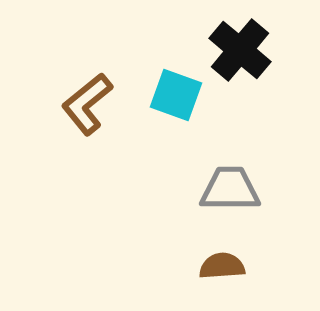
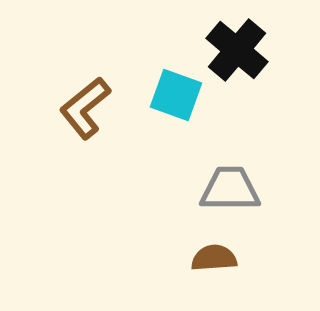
black cross: moved 3 px left
brown L-shape: moved 2 px left, 4 px down
brown semicircle: moved 8 px left, 8 px up
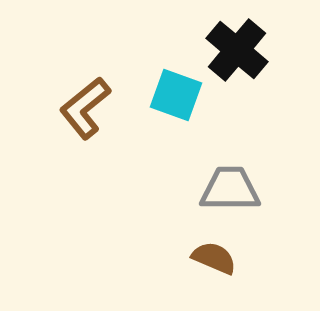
brown semicircle: rotated 27 degrees clockwise
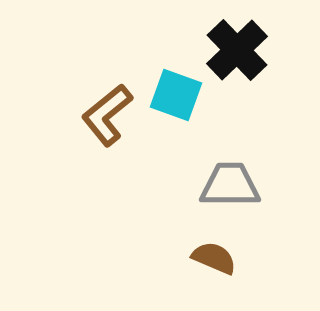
black cross: rotated 6 degrees clockwise
brown L-shape: moved 22 px right, 7 px down
gray trapezoid: moved 4 px up
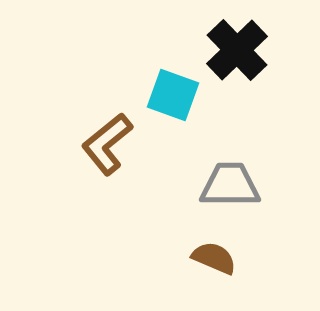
cyan square: moved 3 px left
brown L-shape: moved 29 px down
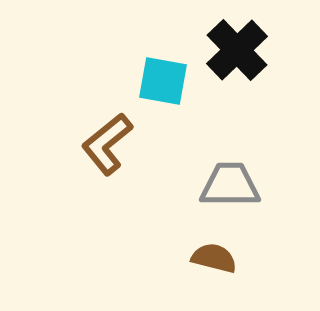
cyan square: moved 10 px left, 14 px up; rotated 10 degrees counterclockwise
brown semicircle: rotated 9 degrees counterclockwise
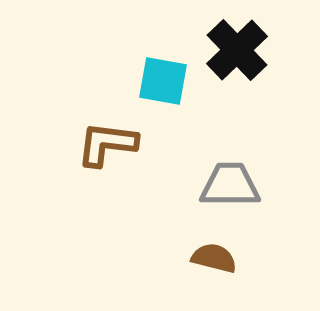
brown L-shape: rotated 46 degrees clockwise
